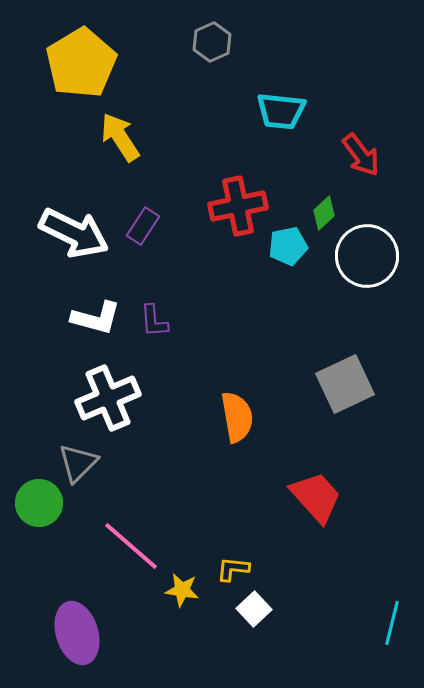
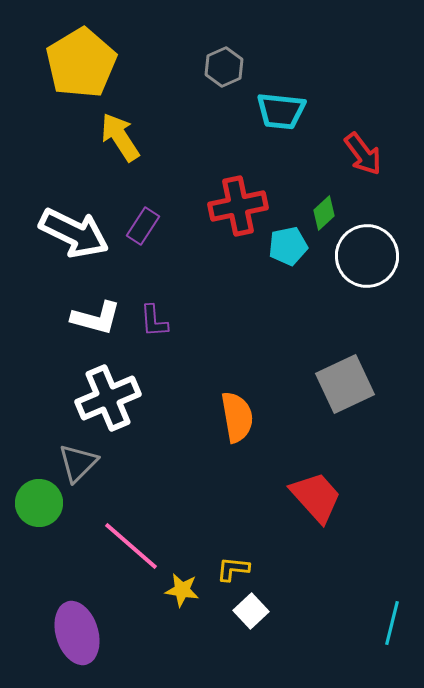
gray hexagon: moved 12 px right, 25 px down
red arrow: moved 2 px right, 1 px up
white square: moved 3 px left, 2 px down
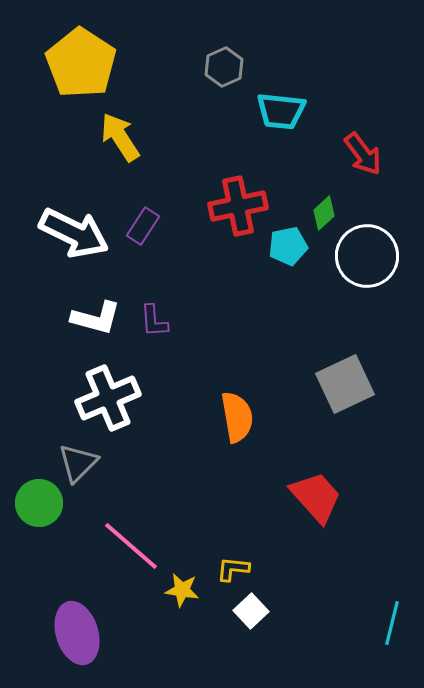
yellow pentagon: rotated 8 degrees counterclockwise
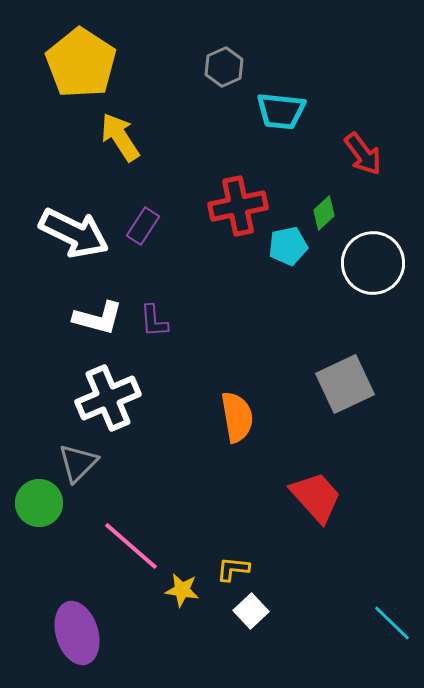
white circle: moved 6 px right, 7 px down
white L-shape: moved 2 px right
cyan line: rotated 60 degrees counterclockwise
